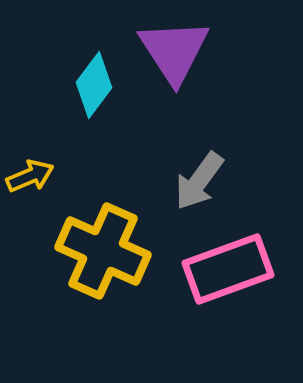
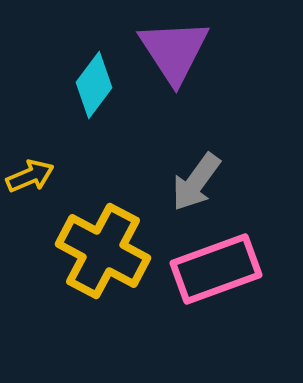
gray arrow: moved 3 px left, 1 px down
yellow cross: rotated 4 degrees clockwise
pink rectangle: moved 12 px left
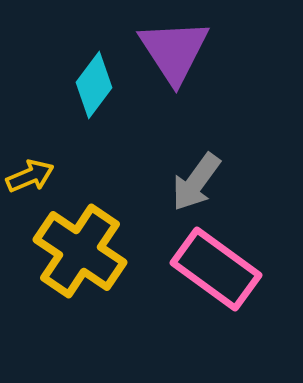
yellow cross: moved 23 px left; rotated 6 degrees clockwise
pink rectangle: rotated 56 degrees clockwise
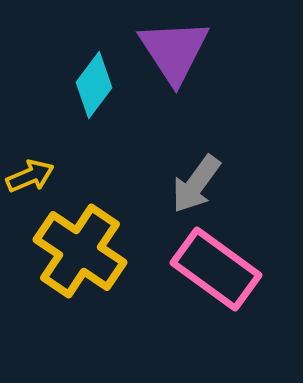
gray arrow: moved 2 px down
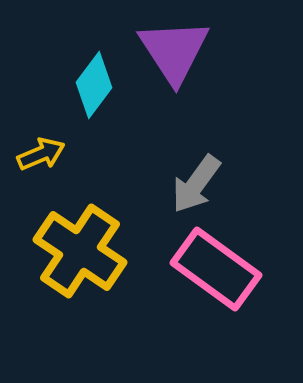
yellow arrow: moved 11 px right, 22 px up
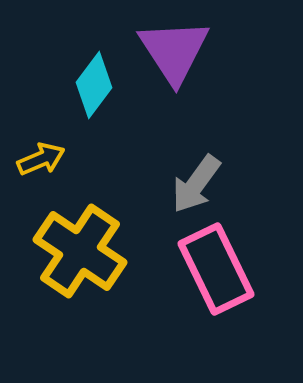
yellow arrow: moved 5 px down
pink rectangle: rotated 28 degrees clockwise
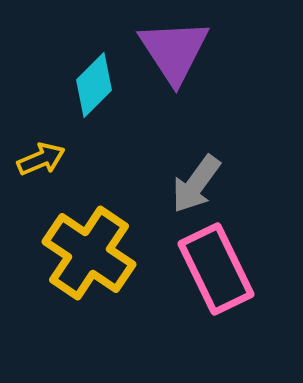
cyan diamond: rotated 8 degrees clockwise
yellow cross: moved 9 px right, 2 px down
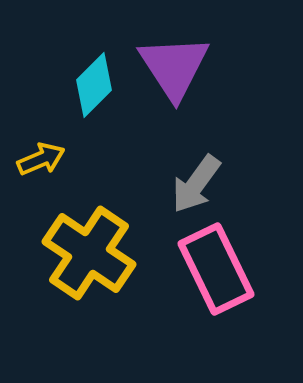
purple triangle: moved 16 px down
